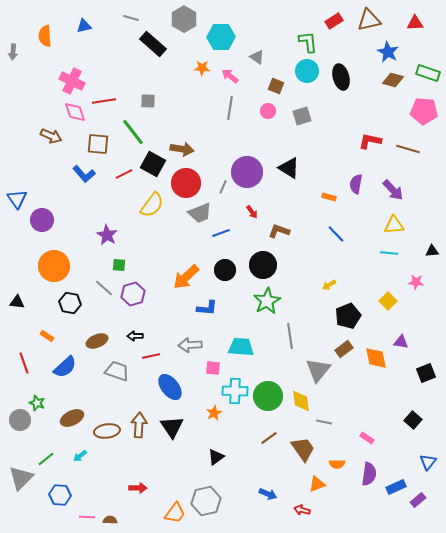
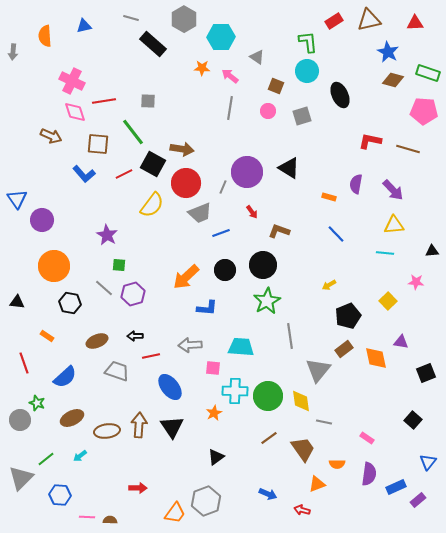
black ellipse at (341, 77): moved 1 px left, 18 px down; rotated 10 degrees counterclockwise
cyan line at (389, 253): moved 4 px left
blue semicircle at (65, 367): moved 10 px down
gray hexagon at (206, 501): rotated 8 degrees counterclockwise
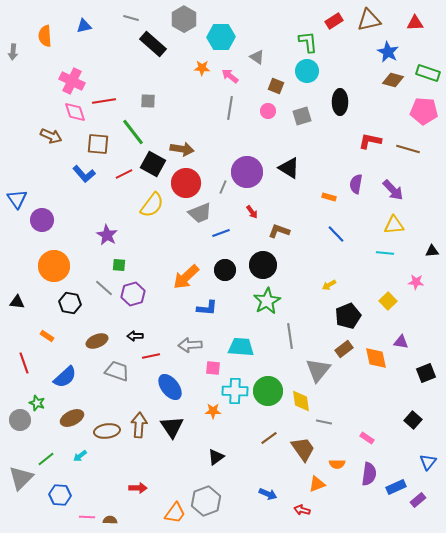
black ellipse at (340, 95): moved 7 px down; rotated 25 degrees clockwise
green circle at (268, 396): moved 5 px up
orange star at (214, 413): moved 1 px left, 2 px up; rotated 28 degrees clockwise
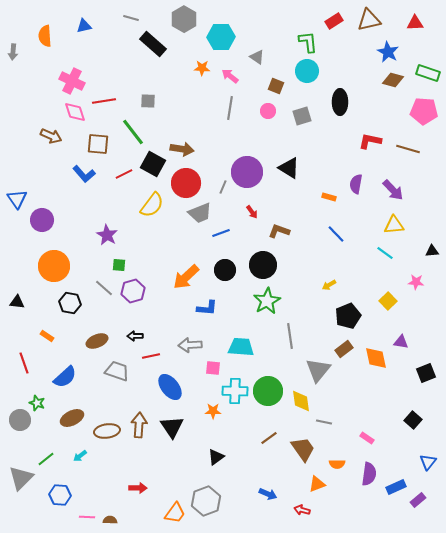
cyan line at (385, 253): rotated 30 degrees clockwise
purple hexagon at (133, 294): moved 3 px up
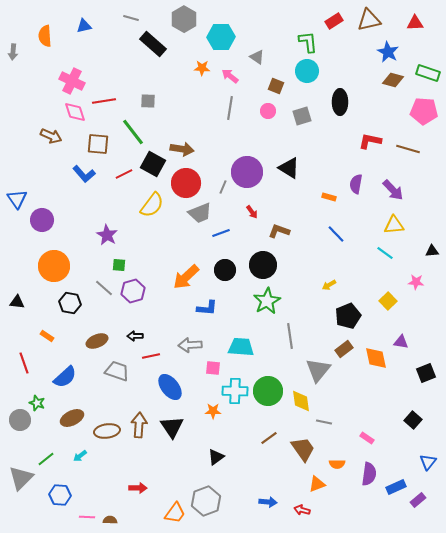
blue arrow at (268, 494): moved 8 px down; rotated 18 degrees counterclockwise
